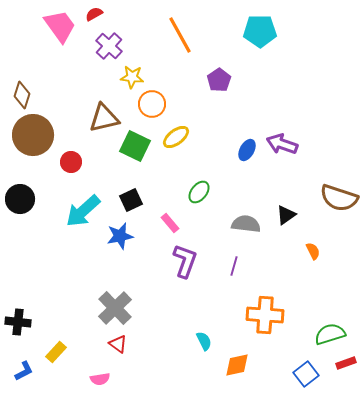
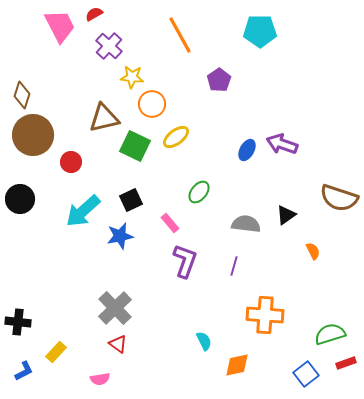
pink trapezoid: rotated 9 degrees clockwise
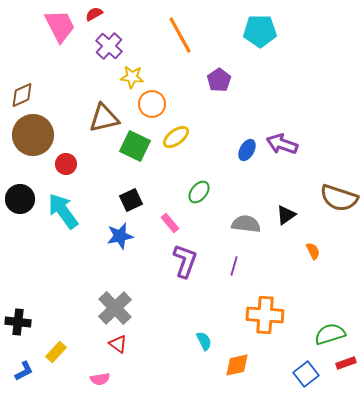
brown diamond: rotated 48 degrees clockwise
red circle: moved 5 px left, 2 px down
cyan arrow: moved 20 px left; rotated 96 degrees clockwise
